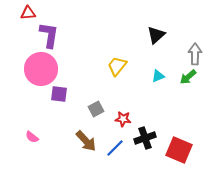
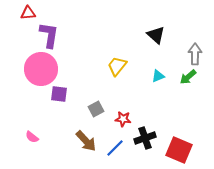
black triangle: rotated 36 degrees counterclockwise
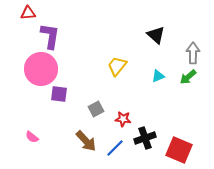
purple L-shape: moved 1 px right, 1 px down
gray arrow: moved 2 px left, 1 px up
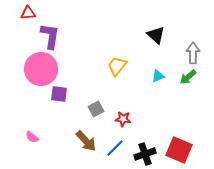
black cross: moved 16 px down
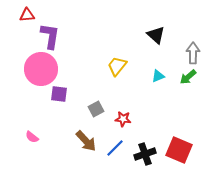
red triangle: moved 1 px left, 2 px down
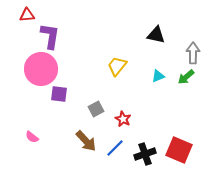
black triangle: rotated 30 degrees counterclockwise
green arrow: moved 2 px left
red star: rotated 21 degrees clockwise
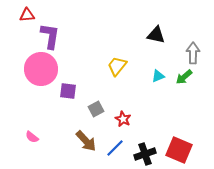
green arrow: moved 2 px left
purple square: moved 9 px right, 3 px up
